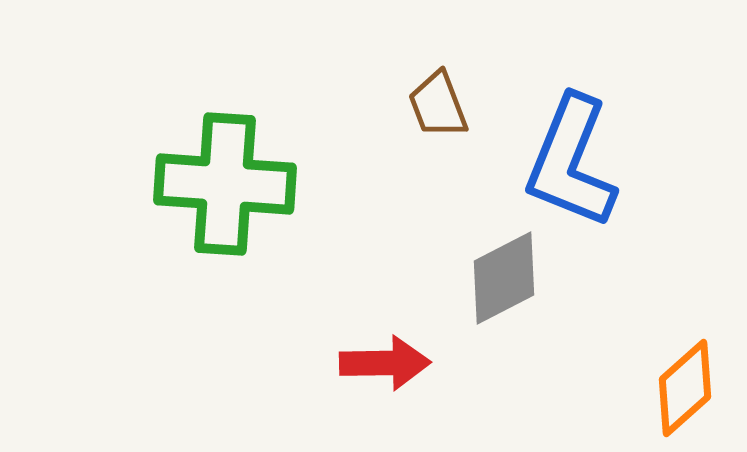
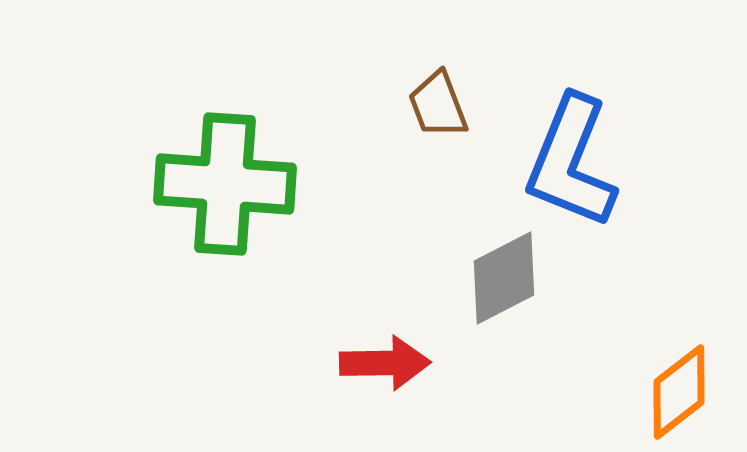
orange diamond: moved 6 px left, 4 px down; rotated 4 degrees clockwise
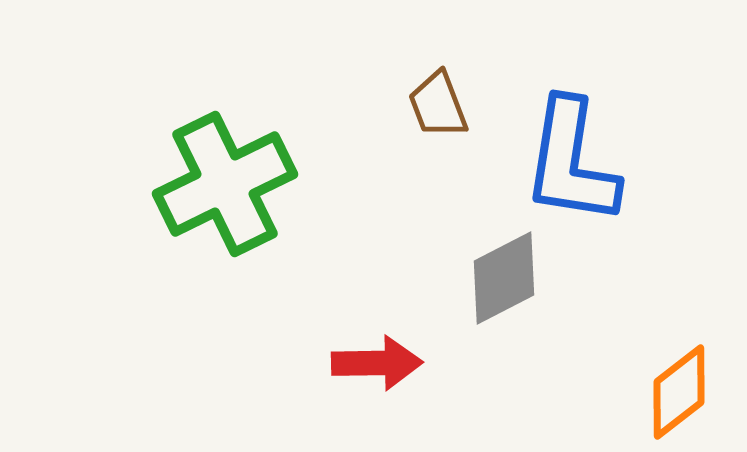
blue L-shape: rotated 13 degrees counterclockwise
green cross: rotated 30 degrees counterclockwise
red arrow: moved 8 px left
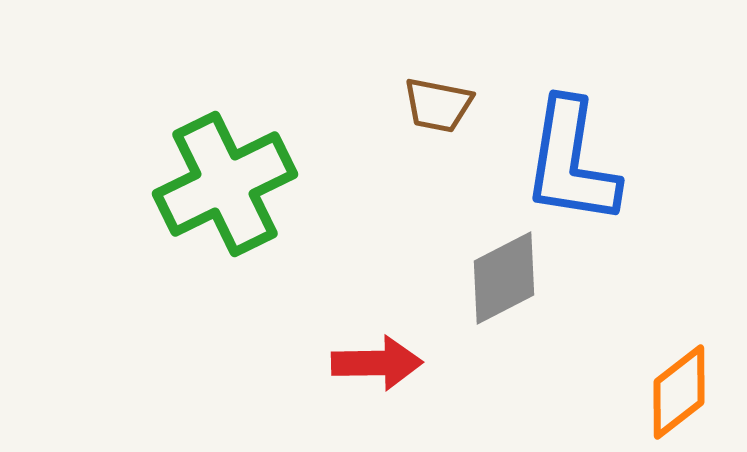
brown trapezoid: rotated 58 degrees counterclockwise
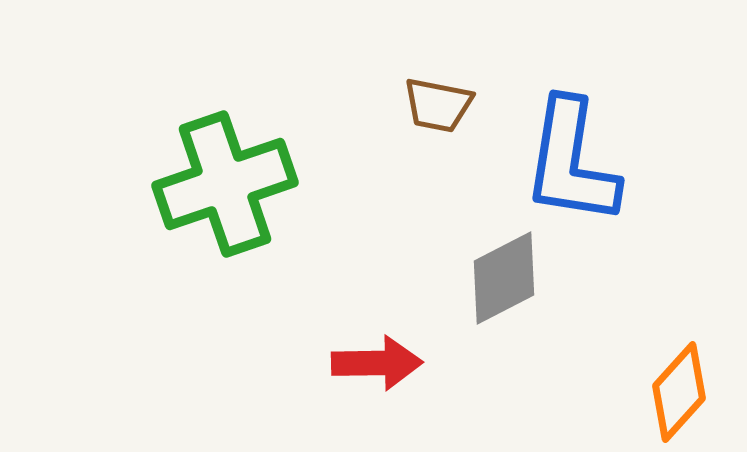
green cross: rotated 7 degrees clockwise
orange diamond: rotated 10 degrees counterclockwise
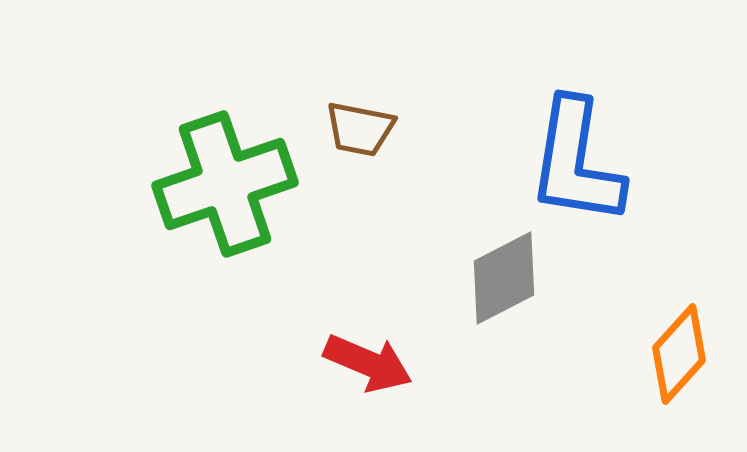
brown trapezoid: moved 78 px left, 24 px down
blue L-shape: moved 5 px right
red arrow: moved 9 px left; rotated 24 degrees clockwise
orange diamond: moved 38 px up
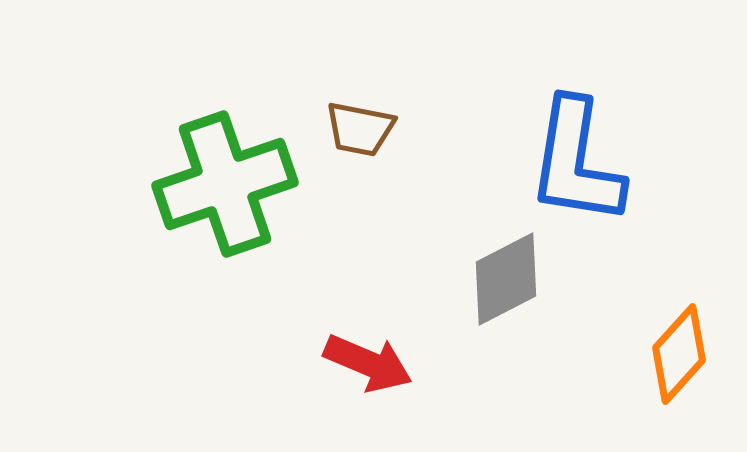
gray diamond: moved 2 px right, 1 px down
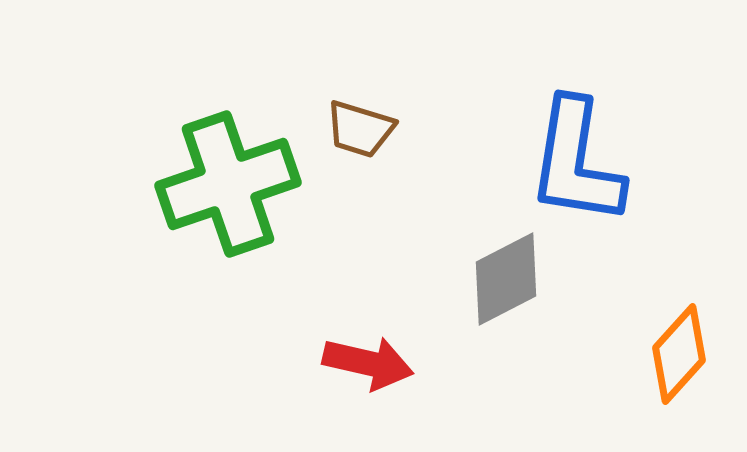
brown trapezoid: rotated 6 degrees clockwise
green cross: moved 3 px right
red arrow: rotated 10 degrees counterclockwise
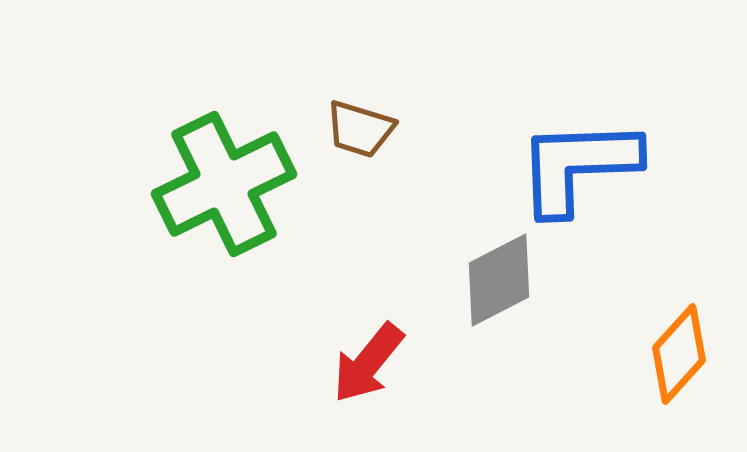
blue L-shape: moved 2 px right, 4 px down; rotated 79 degrees clockwise
green cross: moved 4 px left; rotated 7 degrees counterclockwise
gray diamond: moved 7 px left, 1 px down
red arrow: rotated 116 degrees clockwise
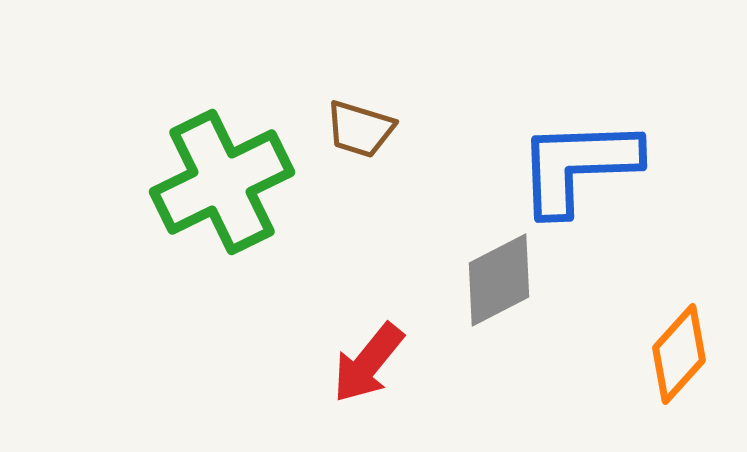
green cross: moved 2 px left, 2 px up
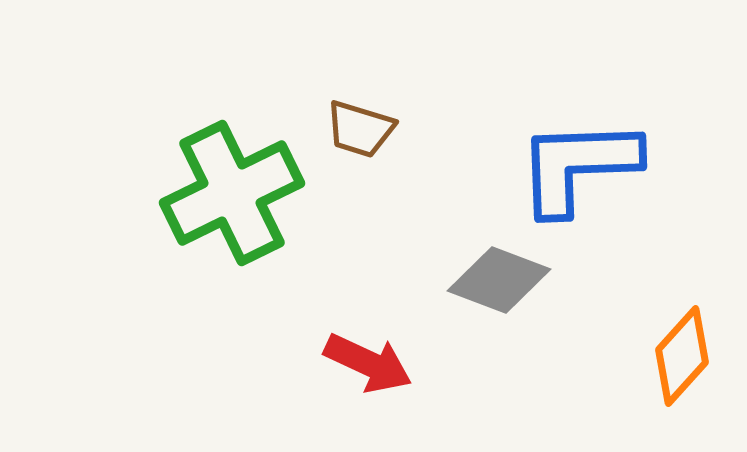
green cross: moved 10 px right, 11 px down
gray diamond: rotated 48 degrees clockwise
orange diamond: moved 3 px right, 2 px down
red arrow: rotated 104 degrees counterclockwise
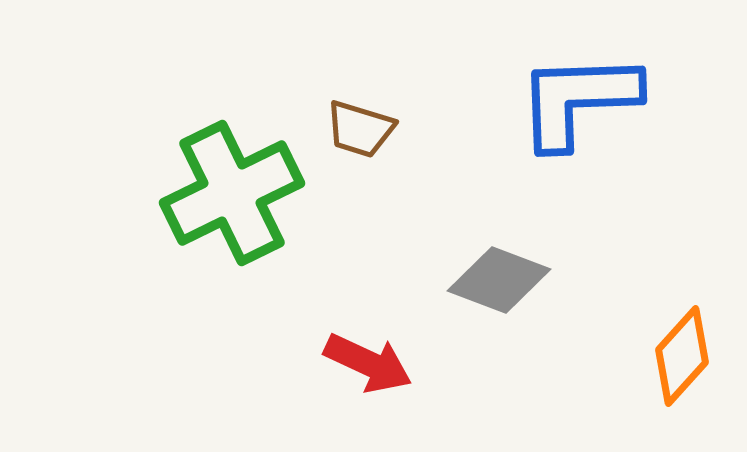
blue L-shape: moved 66 px up
